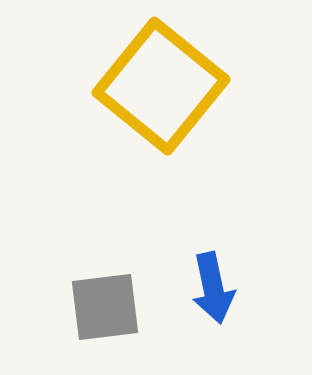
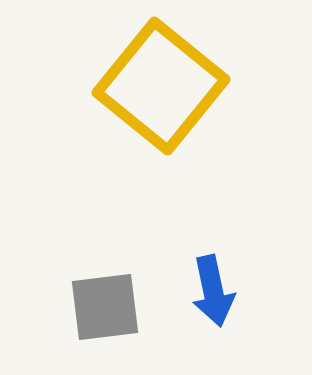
blue arrow: moved 3 px down
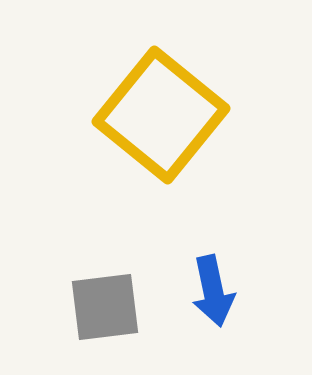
yellow square: moved 29 px down
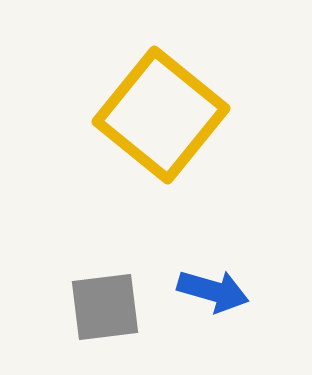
blue arrow: rotated 62 degrees counterclockwise
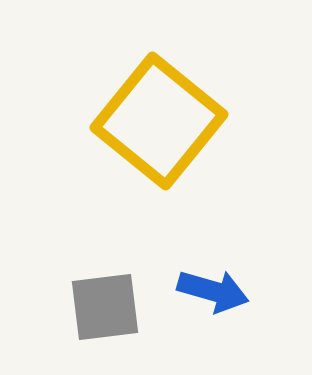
yellow square: moved 2 px left, 6 px down
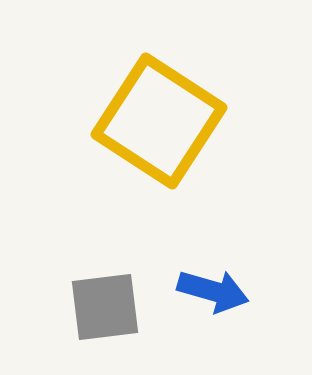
yellow square: rotated 6 degrees counterclockwise
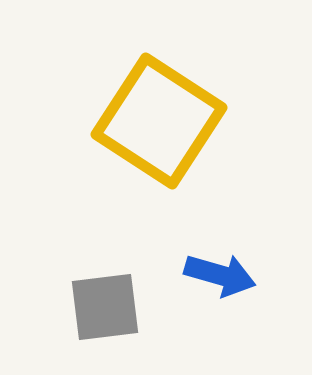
blue arrow: moved 7 px right, 16 px up
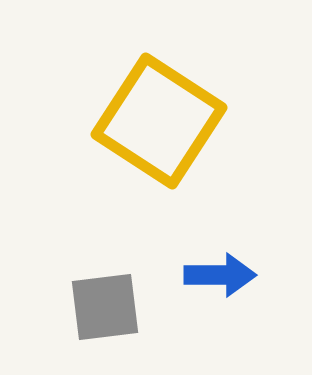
blue arrow: rotated 16 degrees counterclockwise
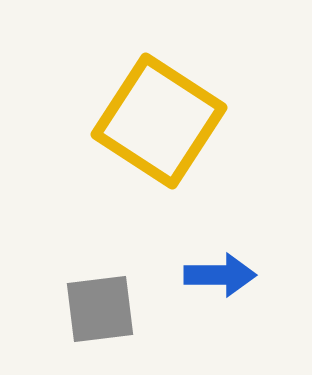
gray square: moved 5 px left, 2 px down
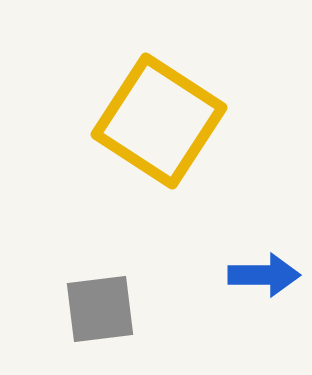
blue arrow: moved 44 px right
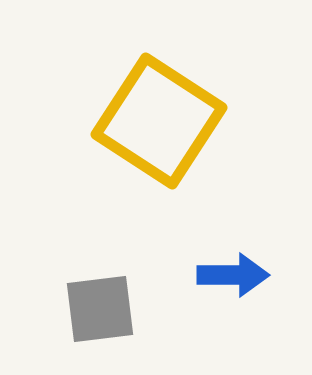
blue arrow: moved 31 px left
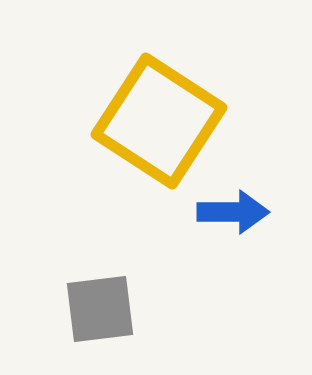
blue arrow: moved 63 px up
